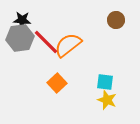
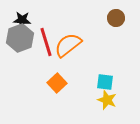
brown circle: moved 2 px up
gray hexagon: rotated 12 degrees counterclockwise
red line: rotated 28 degrees clockwise
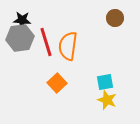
brown circle: moved 1 px left
gray hexagon: rotated 12 degrees clockwise
orange semicircle: moved 1 px down; rotated 44 degrees counterclockwise
cyan square: rotated 18 degrees counterclockwise
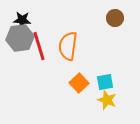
red line: moved 7 px left, 4 px down
orange square: moved 22 px right
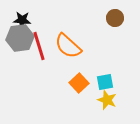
orange semicircle: rotated 56 degrees counterclockwise
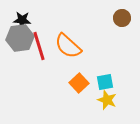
brown circle: moved 7 px right
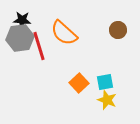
brown circle: moved 4 px left, 12 px down
orange semicircle: moved 4 px left, 13 px up
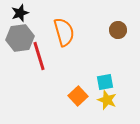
black star: moved 2 px left, 7 px up; rotated 24 degrees counterclockwise
orange semicircle: moved 1 px up; rotated 148 degrees counterclockwise
red line: moved 10 px down
orange square: moved 1 px left, 13 px down
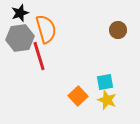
orange semicircle: moved 18 px left, 3 px up
